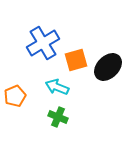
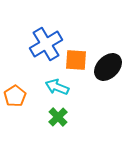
blue cross: moved 3 px right, 1 px down
orange square: rotated 20 degrees clockwise
orange pentagon: rotated 10 degrees counterclockwise
green cross: rotated 24 degrees clockwise
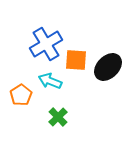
cyan arrow: moved 7 px left, 6 px up
orange pentagon: moved 6 px right, 1 px up
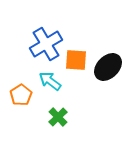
cyan arrow: rotated 15 degrees clockwise
